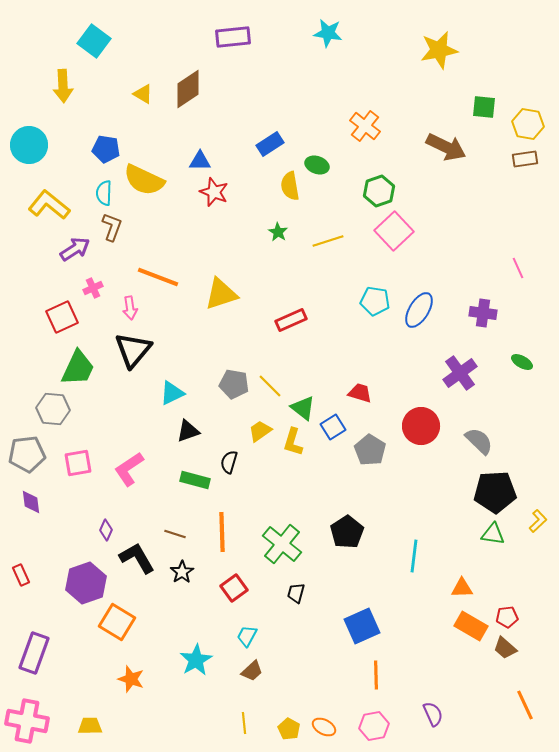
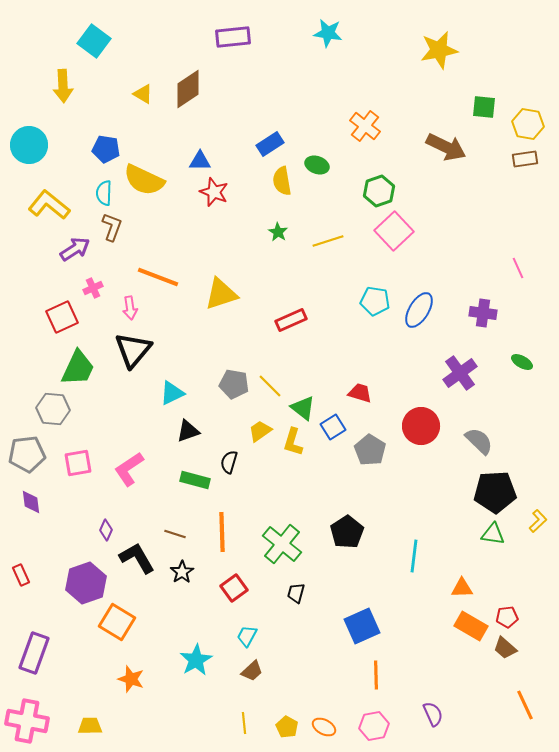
yellow semicircle at (290, 186): moved 8 px left, 5 px up
yellow pentagon at (289, 729): moved 2 px left, 2 px up
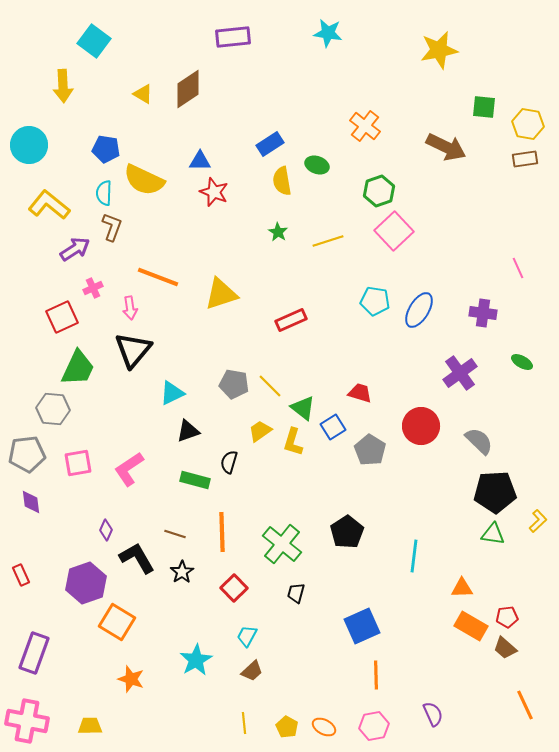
red square at (234, 588): rotated 8 degrees counterclockwise
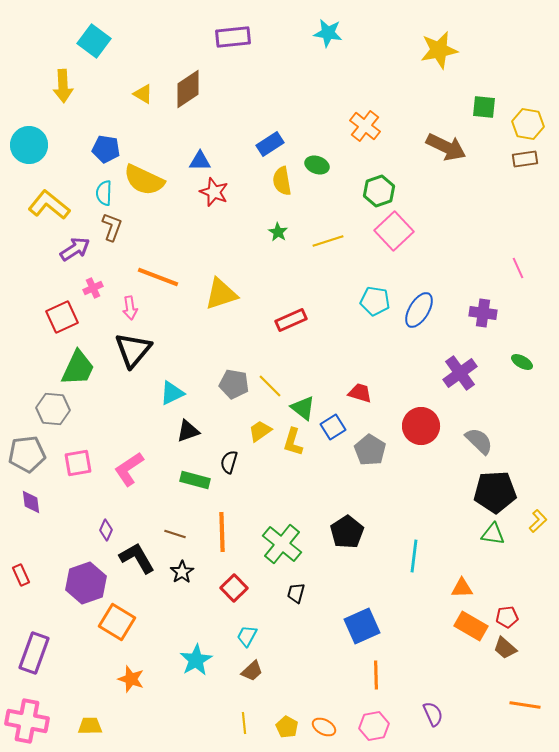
orange line at (525, 705): rotated 56 degrees counterclockwise
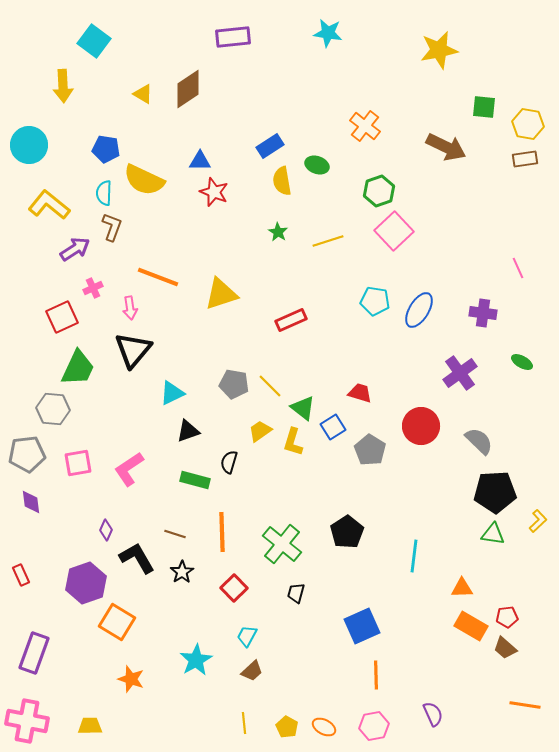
blue rectangle at (270, 144): moved 2 px down
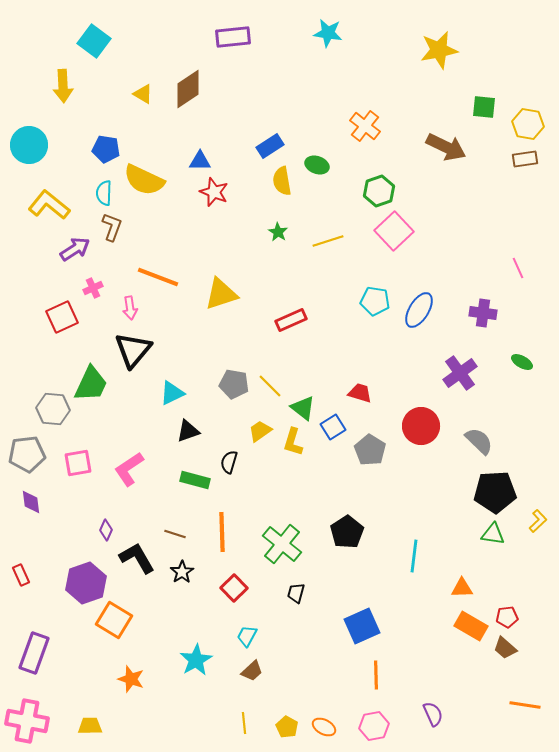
green trapezoid at (78, 368): moved 13 px right, 16 px down
orange square at (117, 622): moved 3 px left, 2 px up
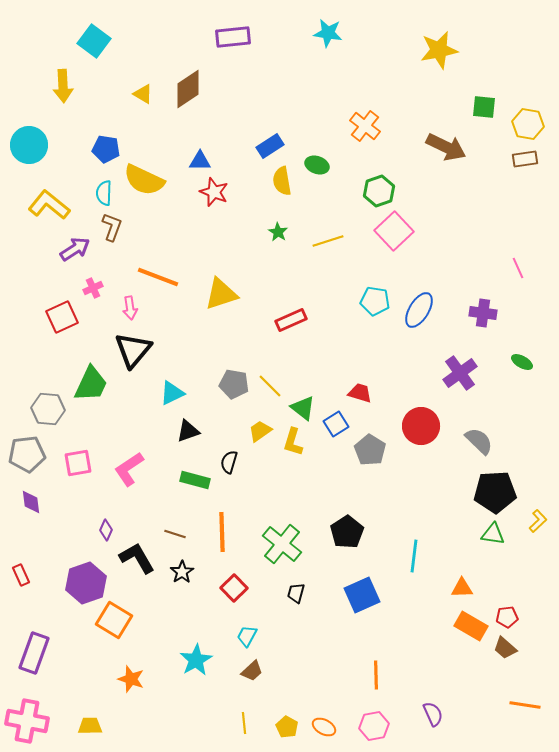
gray hexagon at (53, 409): moved 5 px left
blue square at (333, 427): moved 3 px right, 3 px up
blue square at (362, 626): moved 31 px up
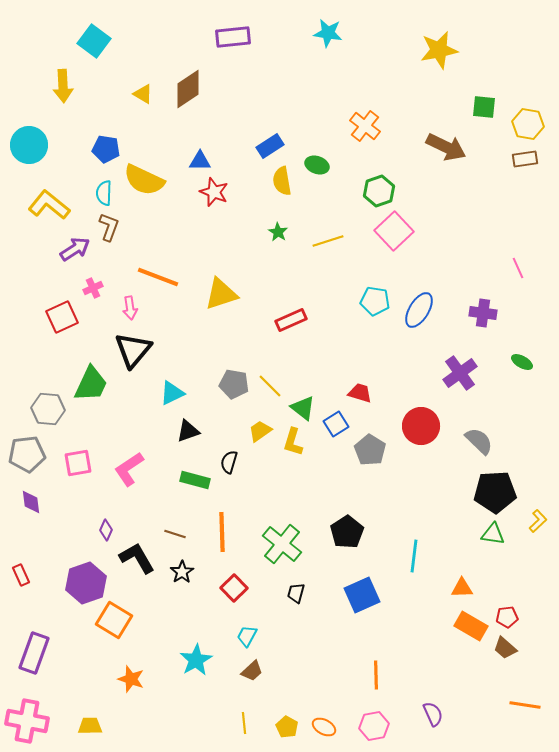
brown L-shape at (112, 227): moved 3 px left
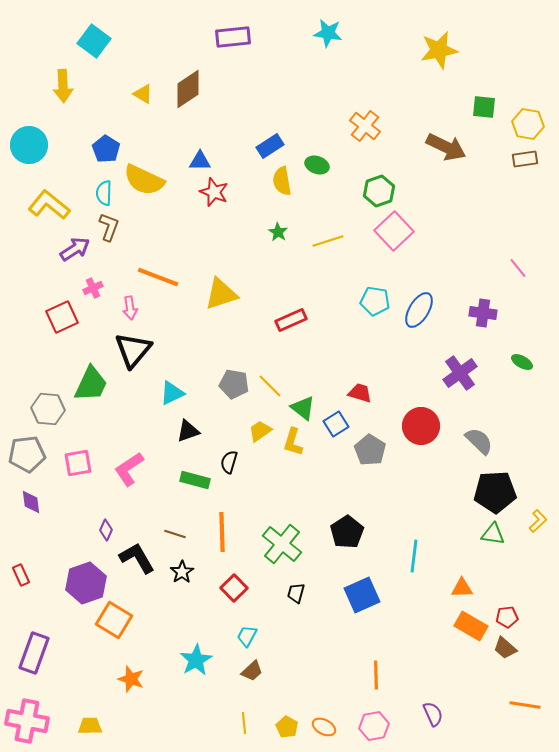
blue pentagon at (106, 149): rotated 24 degrees clockwise
pink line at (518, 268): rotated 15 degrees counterclockwise
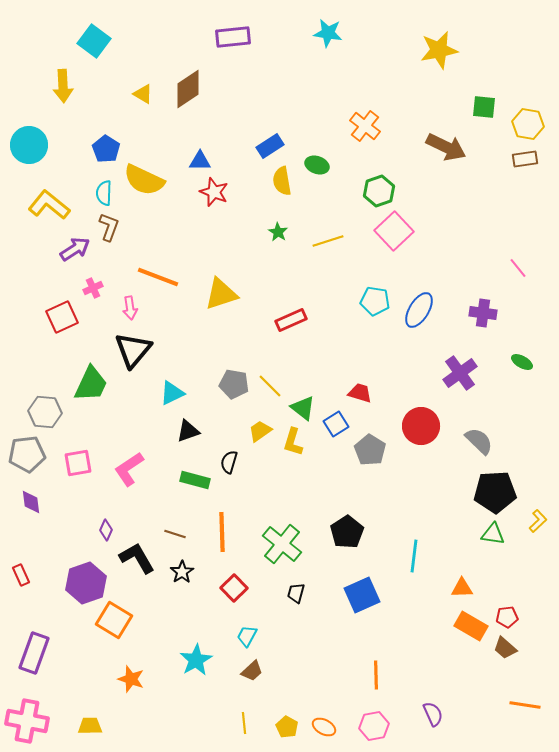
gray hexagon at (48, 409): moved 3 px left, 3 px down
